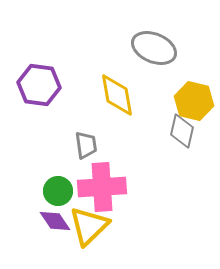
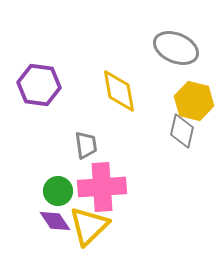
gray ellipse: moved 22 px right
yellow diamond: moved 2 px right, 4 px up
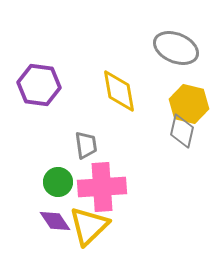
yellow hexagon: moved 5 px left, 3 px down
green circle: moved 9 px up
